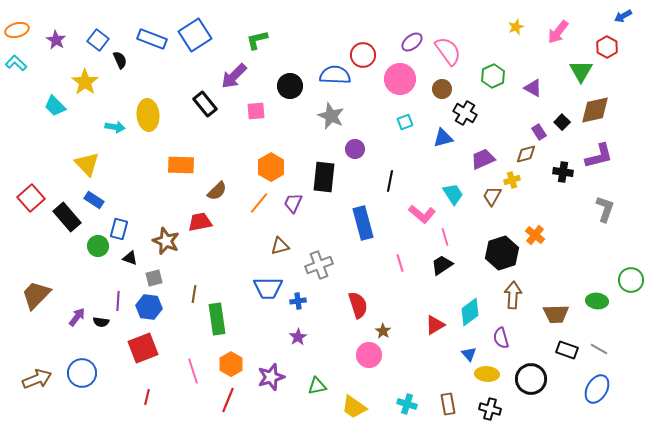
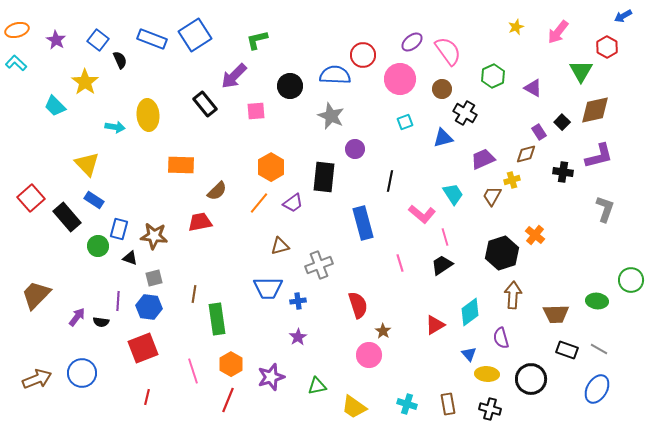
purple trapezoid at (293, 203): rotated 150 degrees counterclockwise
brown star at (166, 241): moved 12 px left, 5 px up; rotated 16 degrees counterclockwise
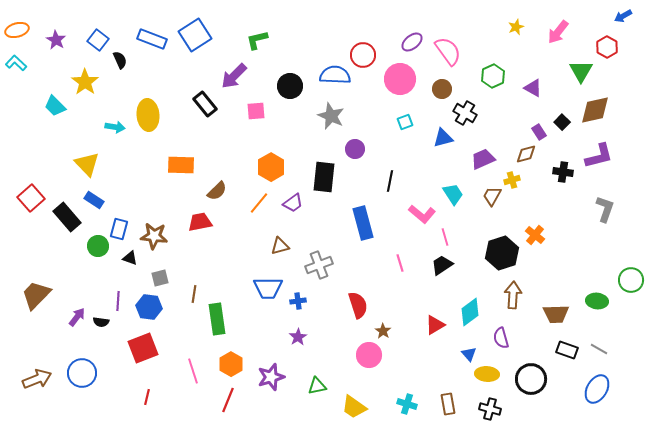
gray square at (154, 278): moved 6 px right
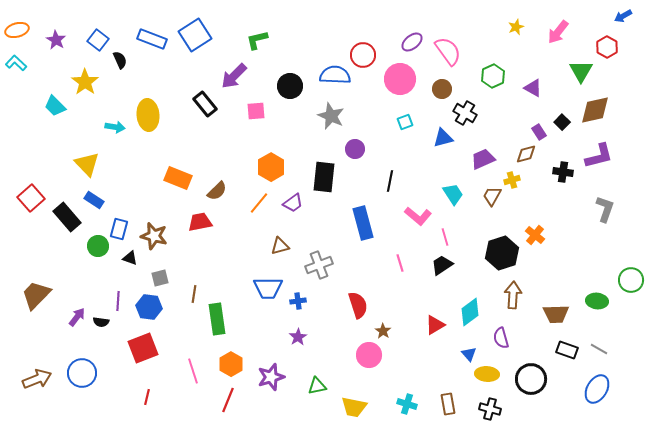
orange rectangle at (181, 165): moved 3 px left, 13 px down; rotated 20 degrees clockwise
pink L-shape at (422, 214): moved 4 px left, 2 px down
brown star at (154, 236): rotated 8 degrees clockwise
yellow trapezoid at (354, 407): rotated 24 degrees counterclockwise
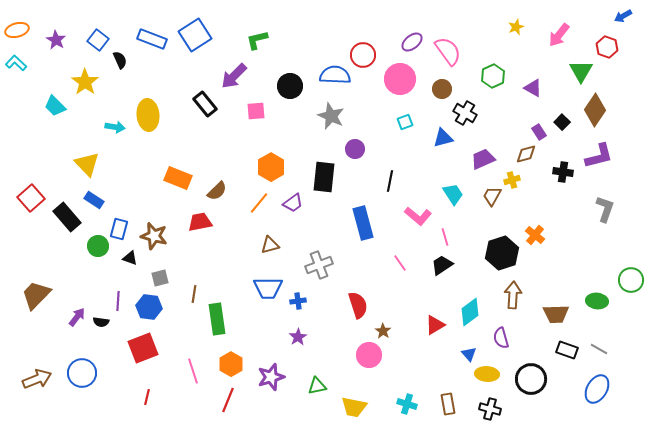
pink arrow at (558, 32): moved 1 px right, 3 px down
red hexagon at (607, 47): rotated 10 degrees counterclockwise
brown diamond at (595, 110): rotated 44 degrees counterclockwise
brown triangle at (280, 246): moved 10 px left, 1 px up
pink line at (400, 263): rotated 18 degrees counterclockwise
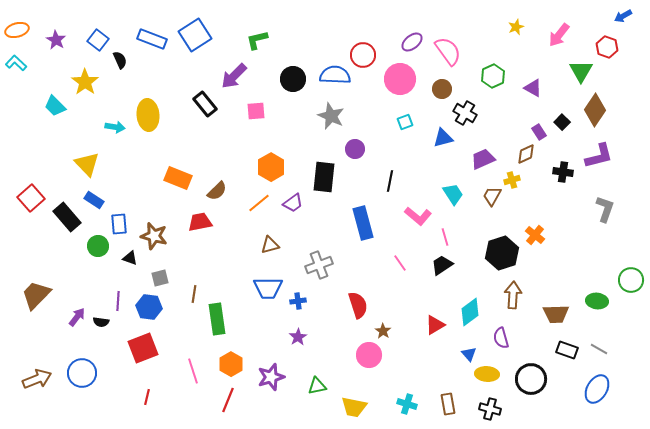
black circle at (290, 86): moved 3 px right, 7 px up
brown diamond at (526, 154): rotated 10 degrees counterclockwise
orange line at (259, 203): rotated 10 degrees clockwise
blue rectangle at (119, 229): moved 5 px up; rotated 20 degrees counterclockwise
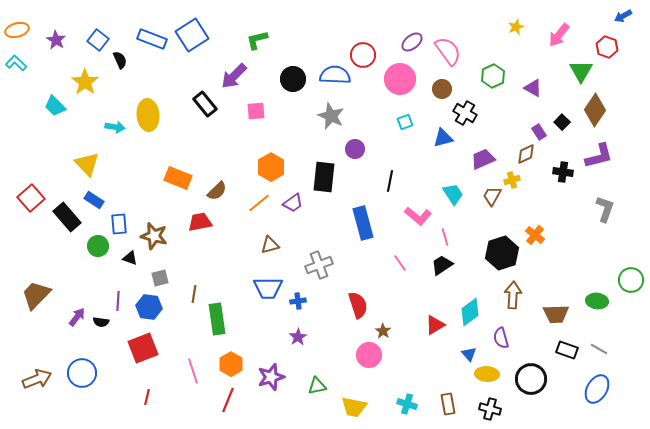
blue square at (195, 35): moved 3 px left
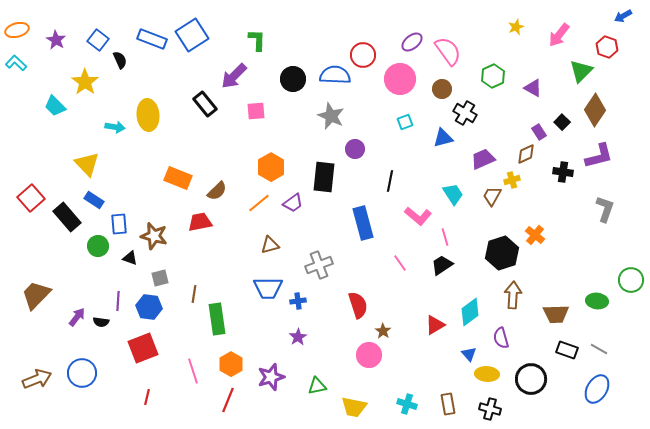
green L-shape at (257, 40): rotated 105 degrees clockwise
green triangle at (581, 71): rotated 15 degrees clockwise
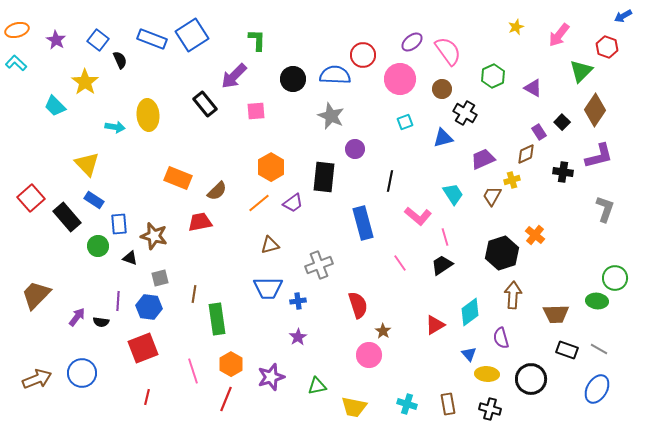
green circle at (631, 280): moved 16 px left, 2 px up
red line at (228, 400): moved 2 px left, 1 px up
